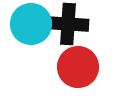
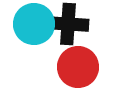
cyan circle: moved 3 px right
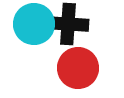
red circle: moved 1 px down
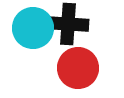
cyan circle: moved 1 px left, 4 px down
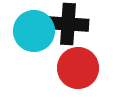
cyan circle: moved 1 px right, 3 px down
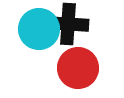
cyan circle: moved 5 px right, 2 px up
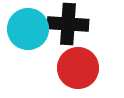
cyan circle: moved 11 px left
